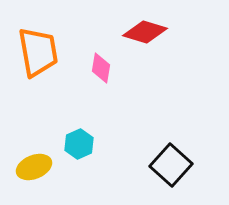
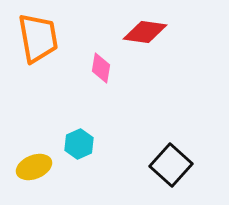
red diamond: rotated 9 degrees counterclockwise
orange trapezoid: moved 14 px up
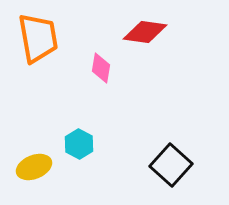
cyan hexagon: rotated 8 degrees counterclockwise
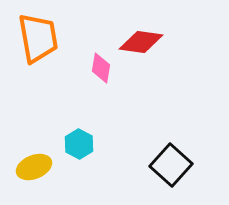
red diamond: moved 4 px left, 10 px down
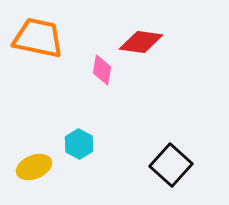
orange trapezoid: rotated 68 degrees counterclockwise
pink diamond: moved 1 px right, 2 px down
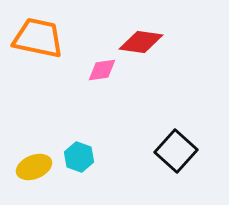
pink diamond: rotated 72 degrees clockwise
cyan hexagon: moved 13 px down; rotated 8 degrees counterclockwise
black square: moved 5 px right, 14 px up
